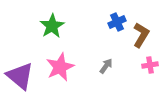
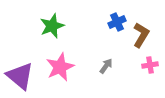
green star: rotated 10 degrees clockwise
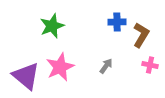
blue cross: rotated 24 degrees clockwise
pink cross: rotated 21 degrees clockwise
purple triangle: moved 6 px right
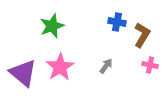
blue cross: rotated 12 degrees clockwise
brown L-shape: moved 1 px right
pink star: rotated 8 degrees counterclockwise
purple triangle: moved 3 px left, 3 px up
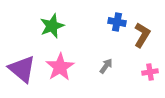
pink cross: moved 7 px down; rotated 21 degrees counterclockwise
purple triangle: moved 1 px left, 4 px up
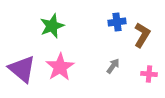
blue cross: rotated 18 degrees counterclockwise
gray arrow: moved 7 px right
pink cross: moved 1 px left, 2 px down; rotated 14 degrees clockwise
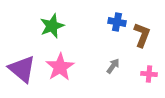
blue cross: rotated 18 degrees clockwise
brown L-shape: rotated 10 degrees counterclockwise
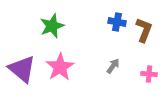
brown L-shape: moved 2 px right, 5 px up
